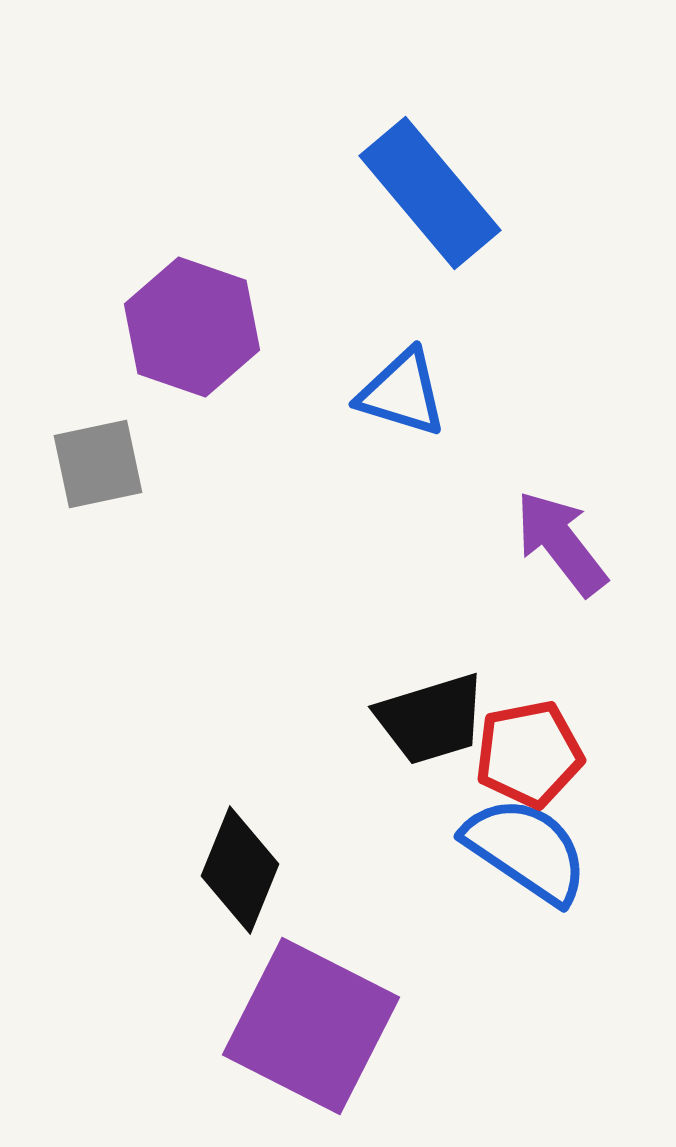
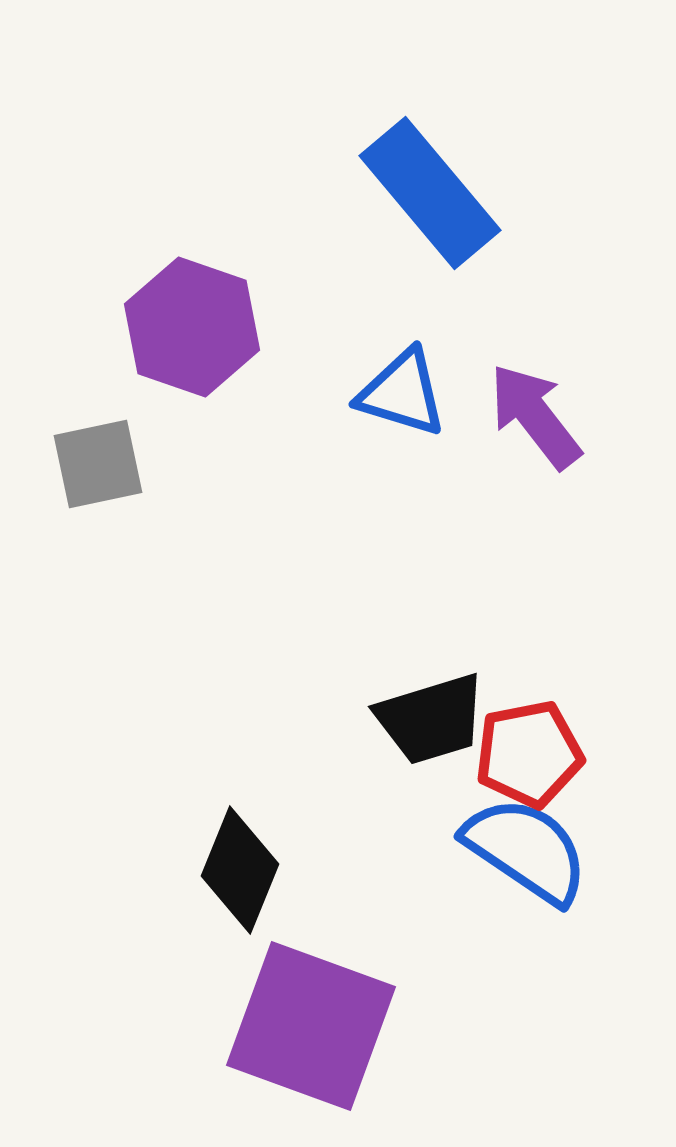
purple arrow: moved 26 px left, 127 px up
purple square: rotated 7 degrees counterclockwise
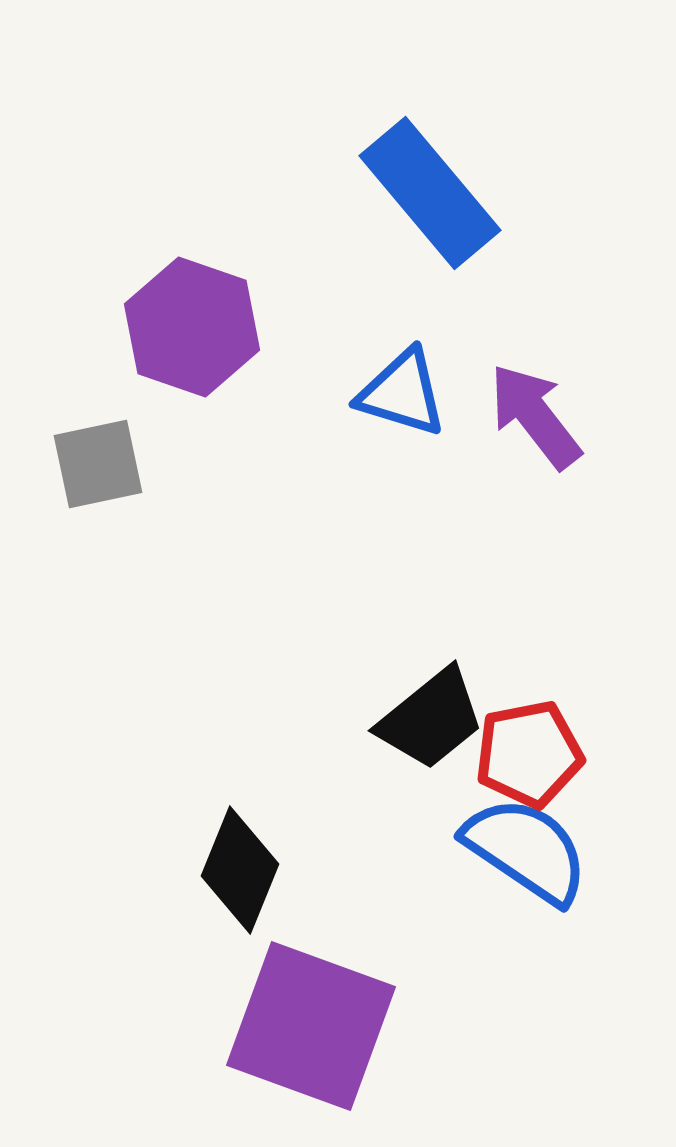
black trapezoid: rotated 22 degrees counterclockwise
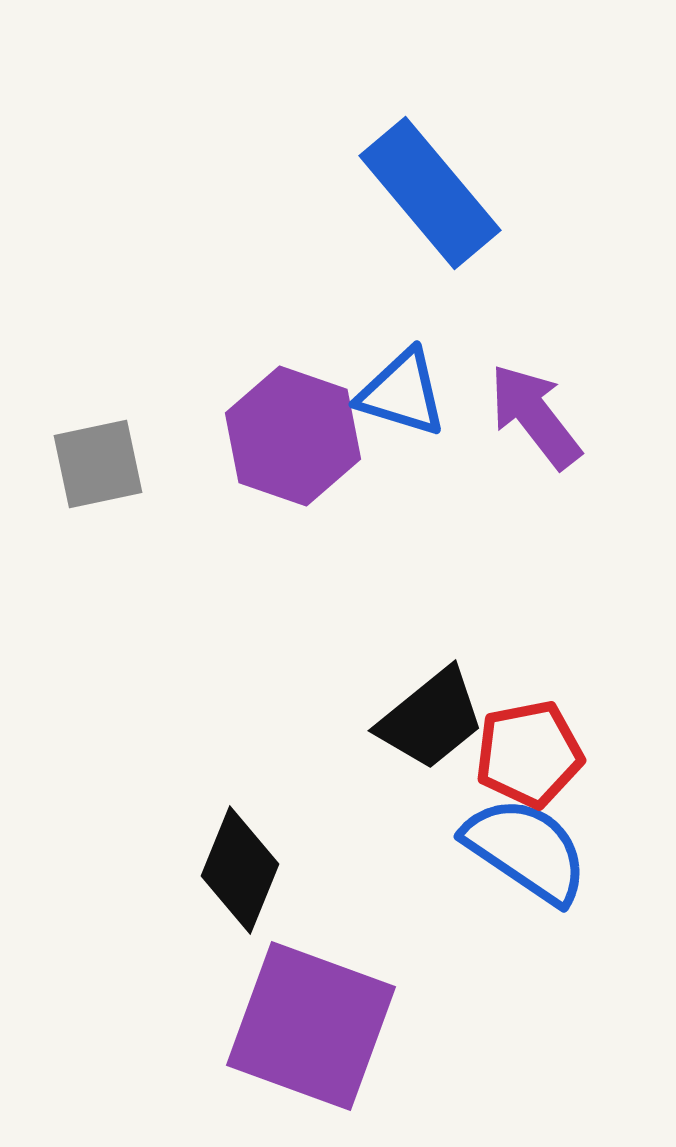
purple hexagon: moved 101 px right, 109 px down
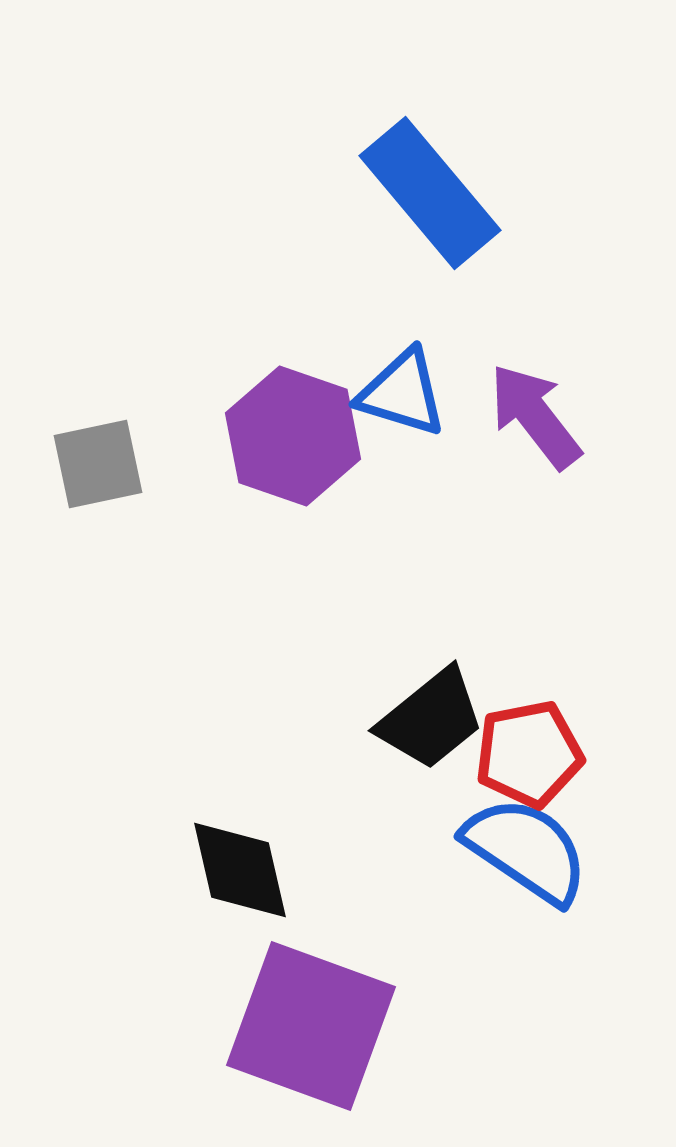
black diamond: rotated 35 degrees counterclockwise
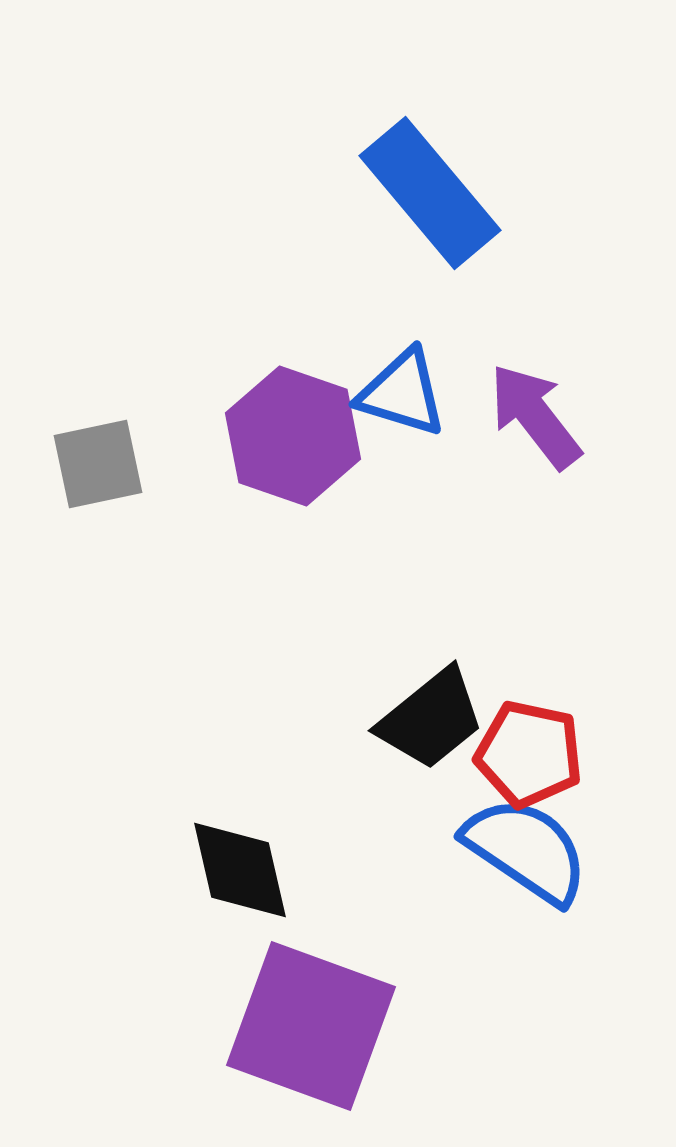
red pentagon: rotated 23 degrees clockwise
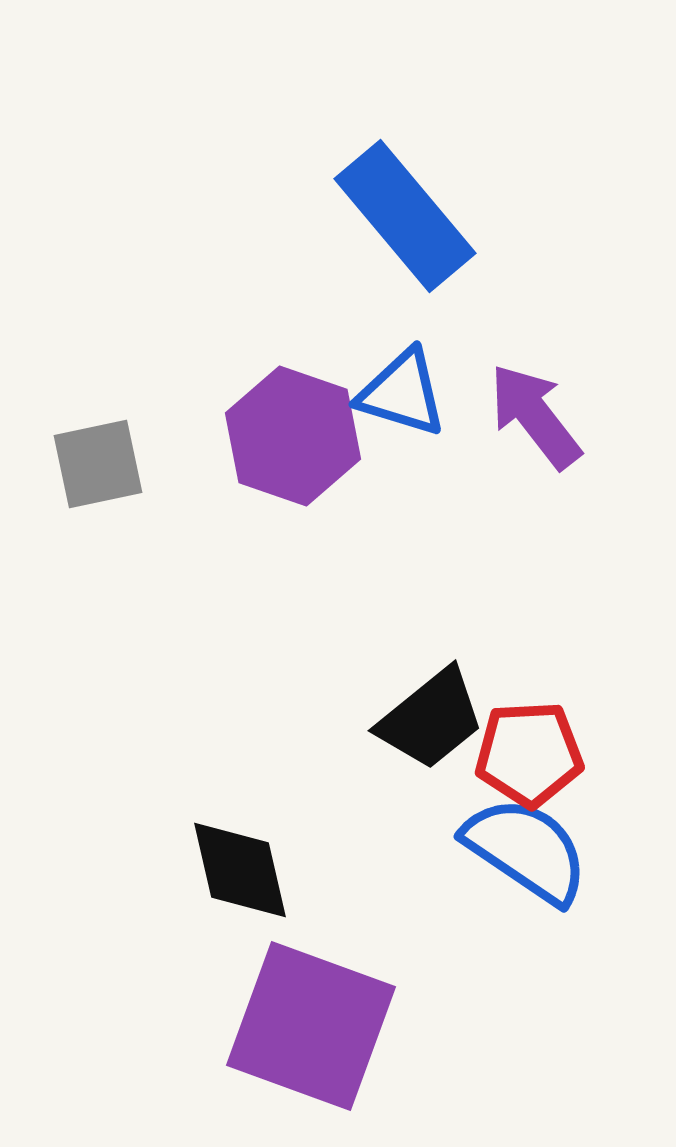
blue rectangle: moved 25 px left, 23 px down
red pentagon: rotated 15 degrees counterclockwise
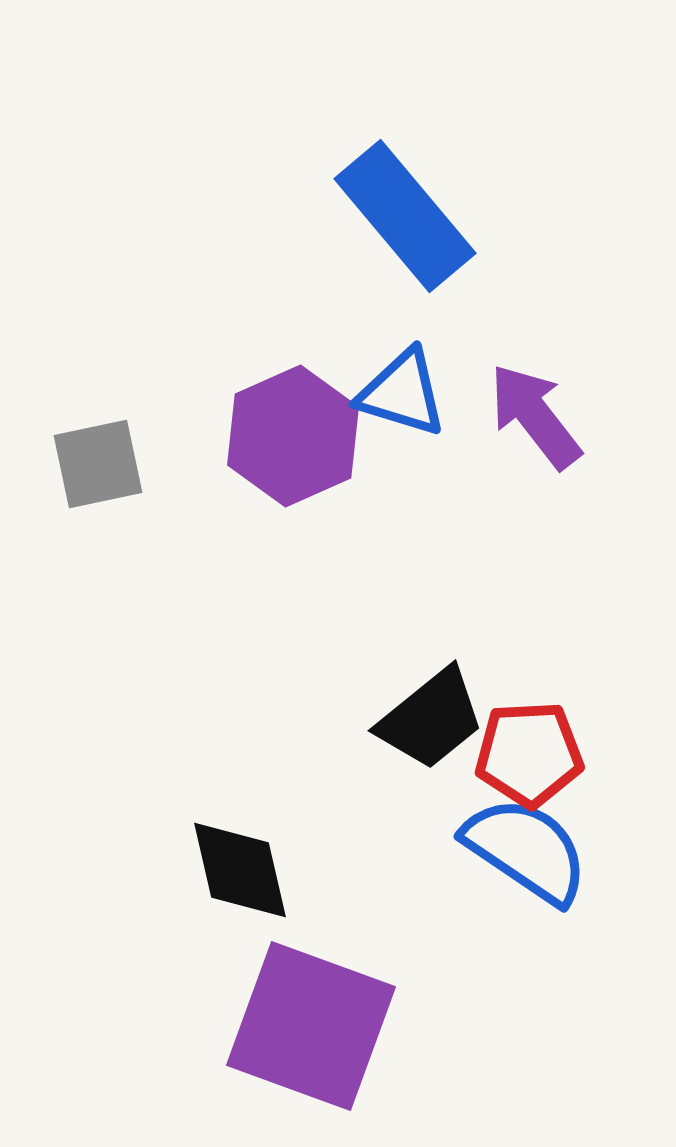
purple hexagon: rotated 17 degrees clockwise
